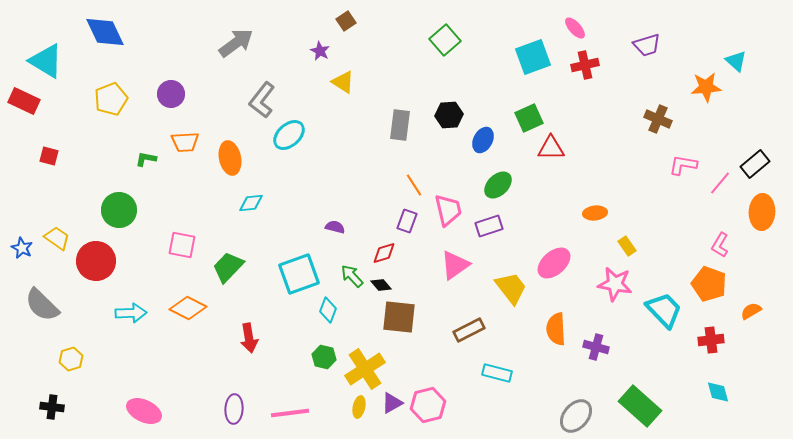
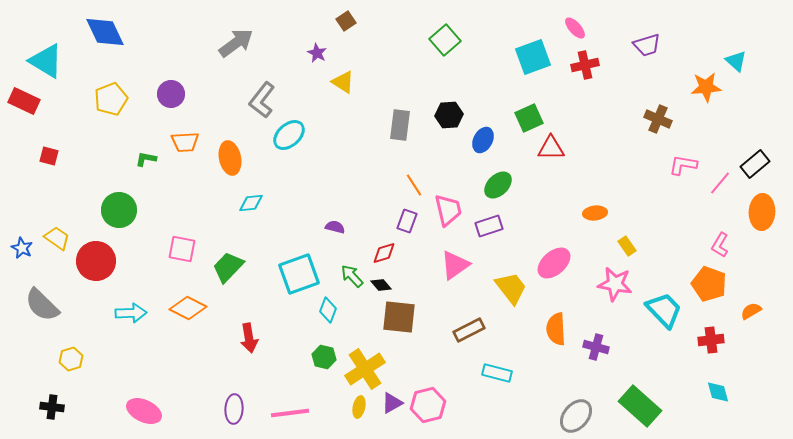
purple star at (320, 51): moved 3 px left, 2 px down
pink square at (182, 245): moved 4 px down
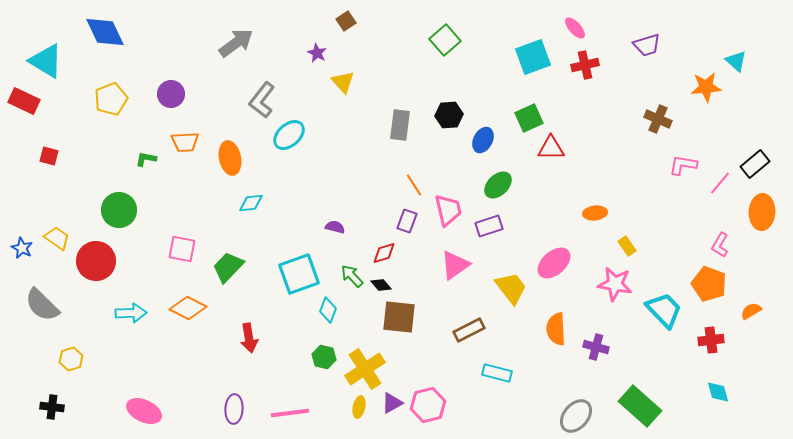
yellow triangle at (343, 82): rotated 15 degrees clockwise
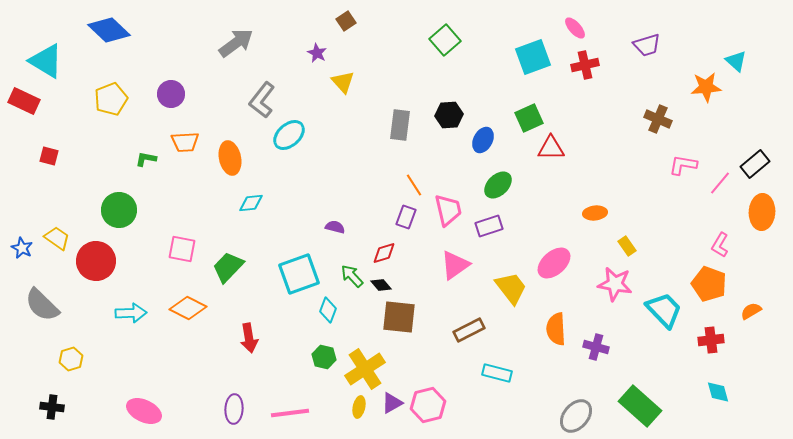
blue diamond at (105, 32): moved 4 px right, 2 px up; rotated 21 degrees counterclockwise
purple rectangle at (407, 221): moved 1 px left, 4 px up
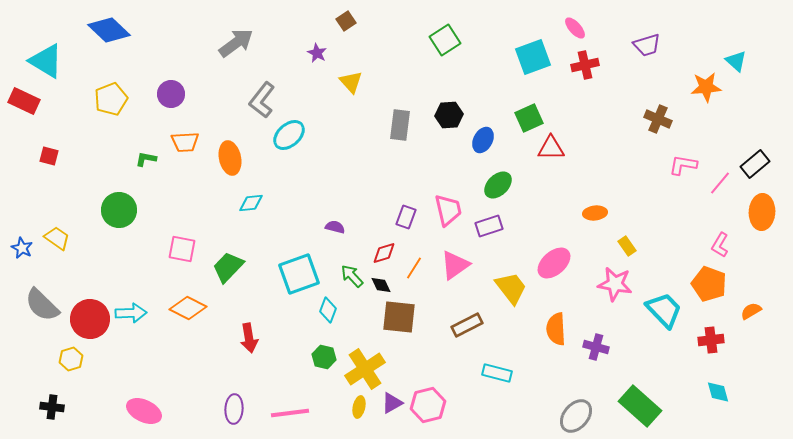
green square at (445, 40): rotated 8 degrees clockwise
yellow triangle at (343, 82): moved 8 px right
orange line at (414, 185): moved 83 px down; rotated 65 degrees clockwise
red circle at (96, 261): moved 6 px left, 58 px down
black diamond at (381, 285): rotated 15 degrees clockwise
brown rectangle at (469, 330): moved 2 px left, 5 px up
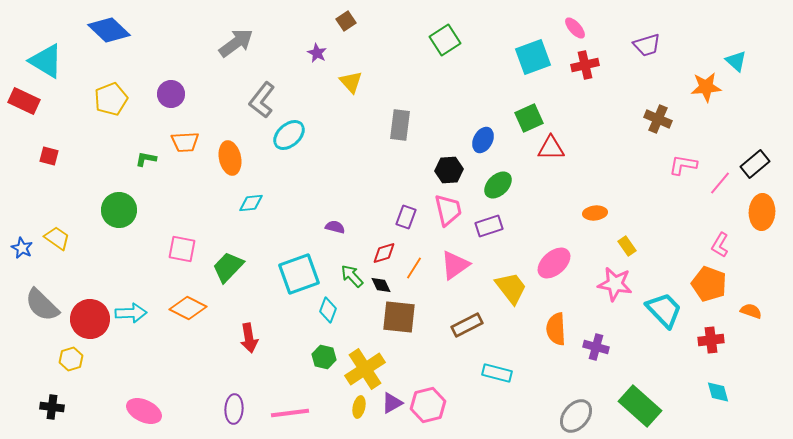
black hexagon at (449, 115): moved 55 px down
orange semicircle at (751, 311): rotated 50 degrees clockwise
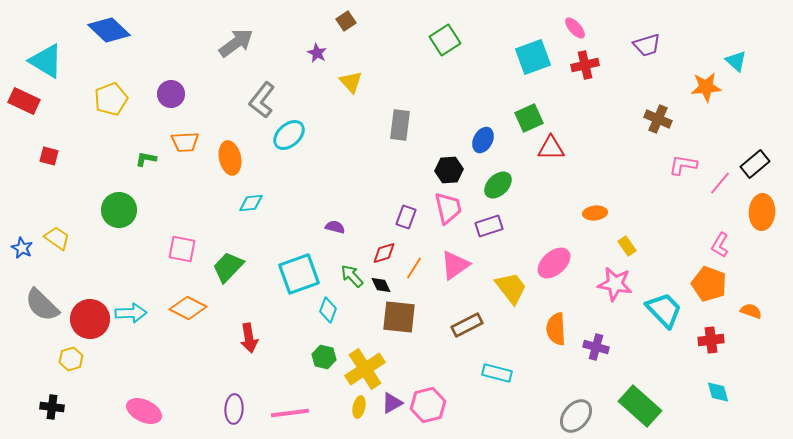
pink trapezoid at (448, 210): moved 2 px up
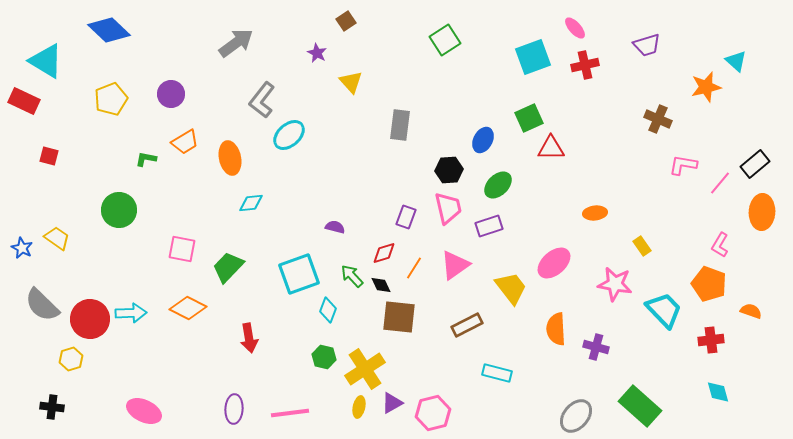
orange star at (706, 87): rotated 8 degrees counterclockwise
orange trapezoid at (185, 142): rotated 28 degrees counterclockwise
yellow rectangle at (627, 246): moved 15 px right
pink hexagon at (428, 405): moved 5 px right, 8 px down
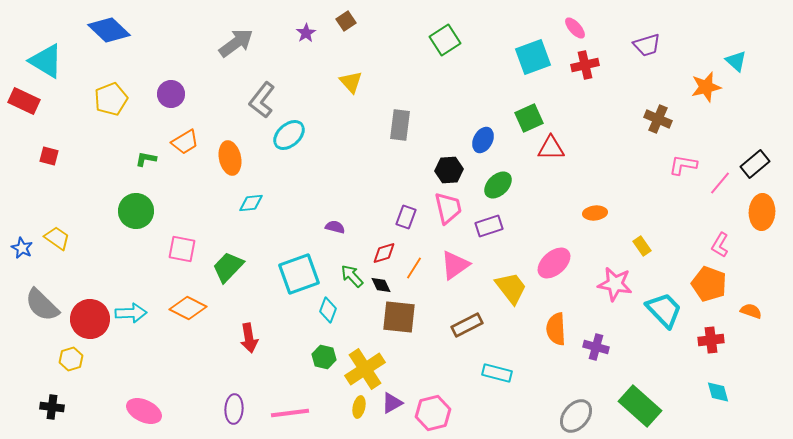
purple star at (317, 53): moved 11 px left, 20 px up; rotated 12 degrees clockwise
green circle at (119, 210): moved 17 px right, 1 px down
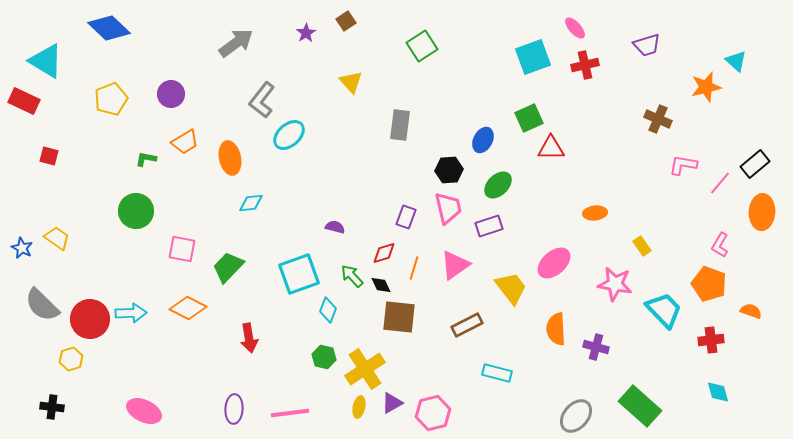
blue diamond at (109, 30): moved 2 px up
green square at (445, 40): moved 23 px left, 6 px down
orange line at (414, 268): rotated 15 degrees counterclockwise
